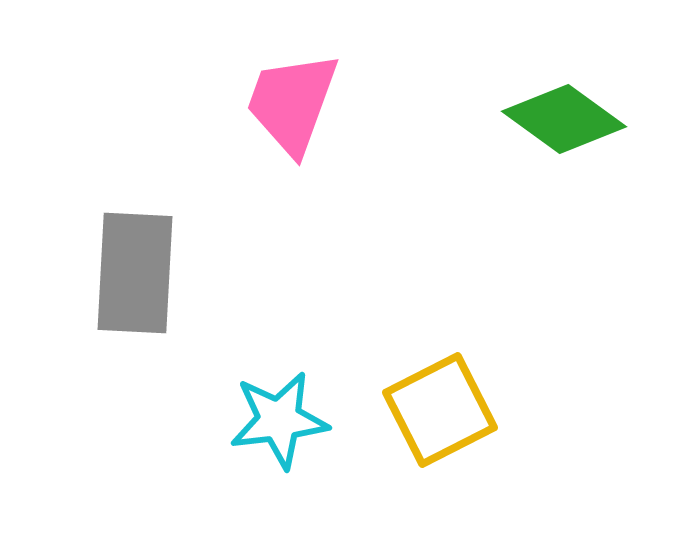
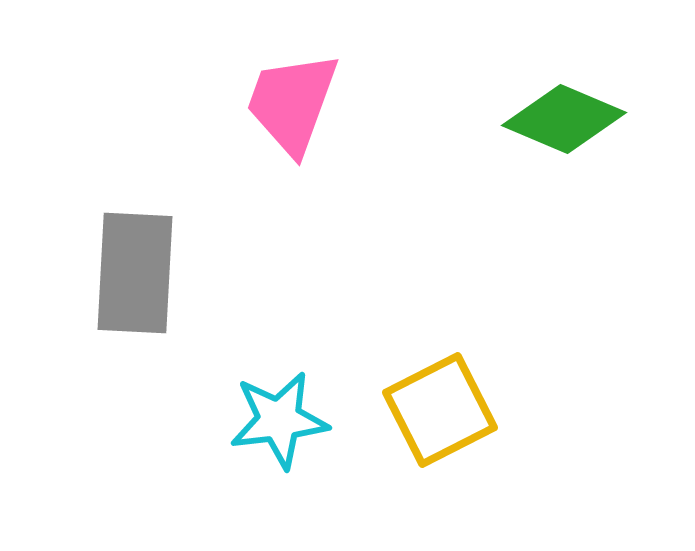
green diamond: rotated 13 degrees counterclockwise
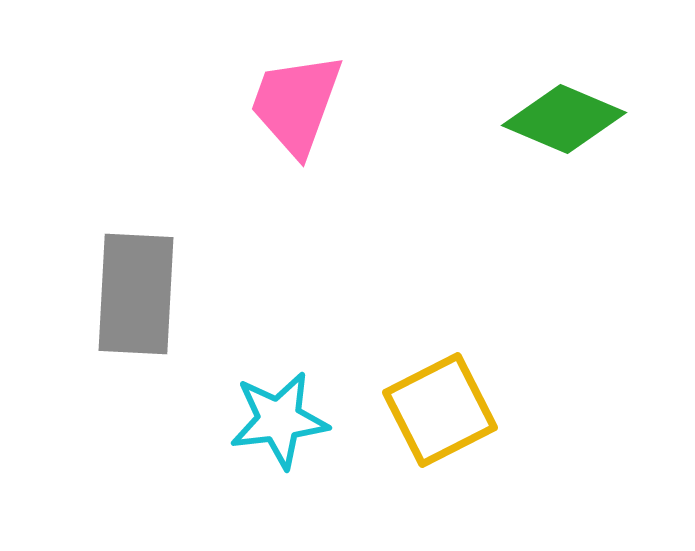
pink trapezoid: moved 4 px right, 1 px down
gray rectangle: moved 1 px right, 21 px down
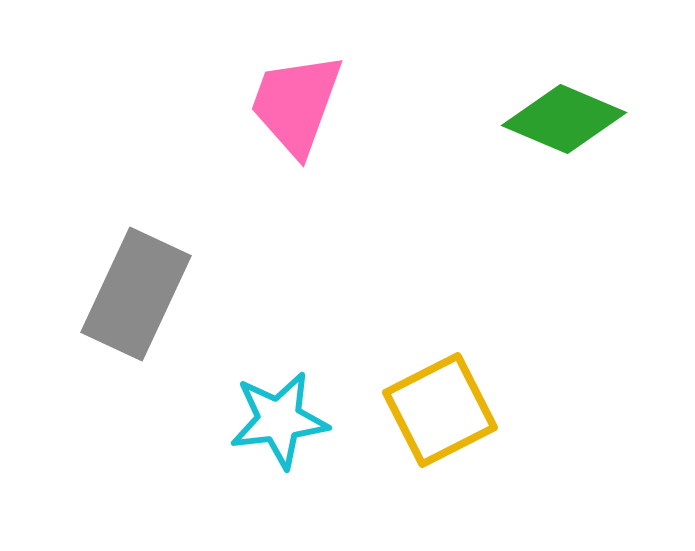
gray rectangle: rotated 22 degrees clockwise
